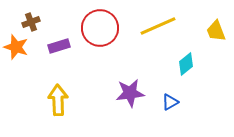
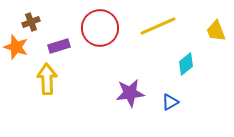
yellow arrow: moved 11 px left, 21 px up
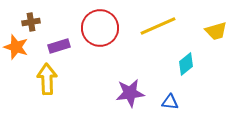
brown cross: rotated 12 degrees clockwise
yellow trapezoid: rotated 85 degrees counterclockwise
blue triangle: rotated 36 degrees clockwise
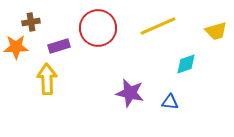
red circle: moved 2 px left
orange star: rotated 20 degrees counterclockwise
cyan diamond: rotated 20 degrees clockwise
purple star: rotated 20 degrees clockwise
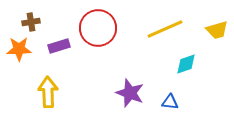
yellow line: moved 7 px right, 3 px down
yellow trapezoid: moved 1 px right, 1 px up
orange star: moved 3 px right, 2 px down
yellow arrow: moved 1 px right, 13 px down
purple star: rotated 8 degrees clockwise
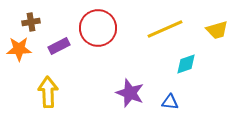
purple rectangle: rotated 10 degrees counterclockwise
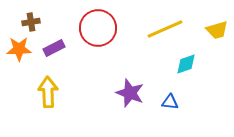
purple rectangle: moved 5 px left, 2 px down
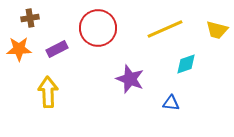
brown cross: moved 1 px left, 4 px up
yellow trapezoid: rotated 30 degrees clockwise
purple rectangle: moved 3 px right, 1 px down
purple star: moved 14 px up
blue triangle: moved 1 px right, 1 px down
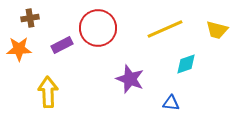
purple rectangle: moved 5 px right, 4 px up
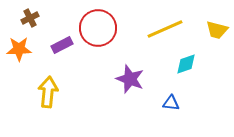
brown cross: rotated 18 degrees counterclockwise
yellow arrow: rotated 8 degrees clockwise
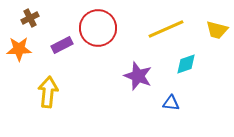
yellow line: moved 1 px right
purple star: moved 8 px right, 3 px up
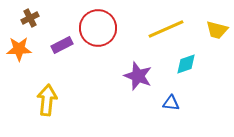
yellow arrow: moved 1 px left, 8 px down
